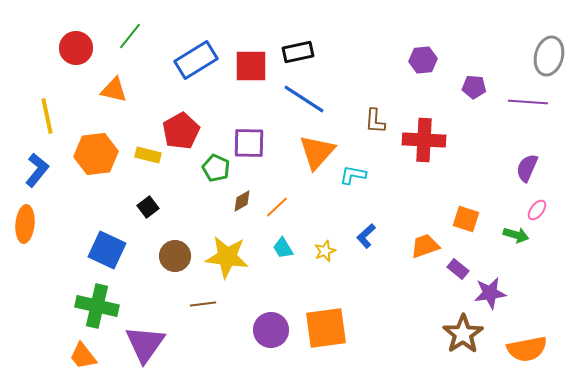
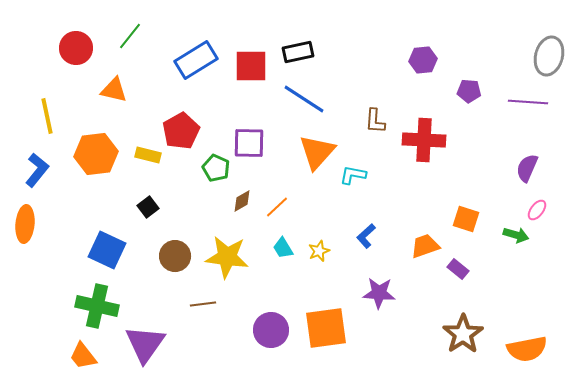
purple pentagon at (474, 87): moved 5 px left, 4 px down
yellow star at (325, 251): moved 6 px left
purple star at (490, 293): moved 111 px left; rotated 12 degrees clockwise
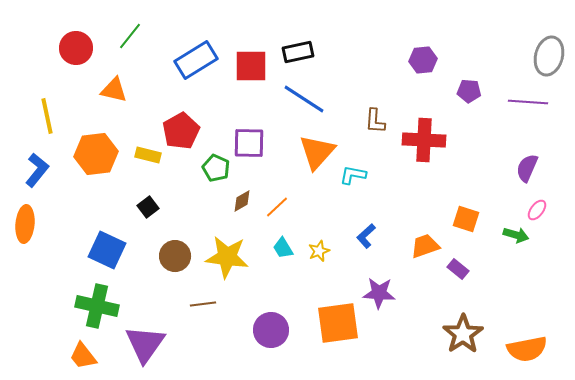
orange square at (326, 328): moved 12 px right, 5 px up
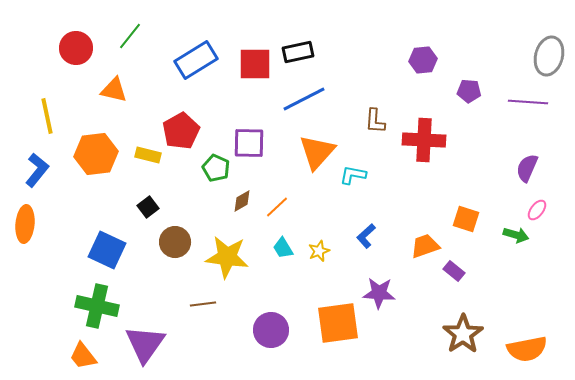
red square at (251, 66): moved 4 px right, 2 px up
blue line at (304, 99): rotated 60 degrees counterclockwise
brown circle at (175, 256): moved 14 px up
purple rectangle at (458, 269): moved 4 px left, 2 px down
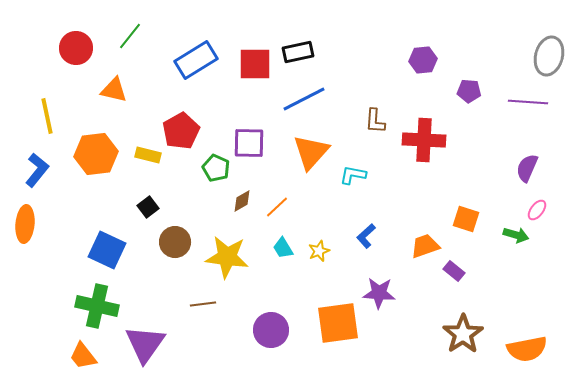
orange triangle at (317, 152): moved 6 px left
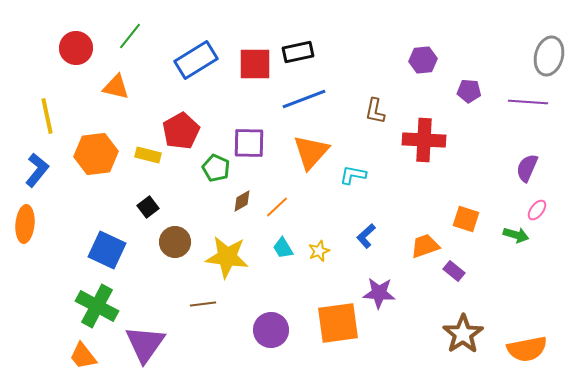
orange triangle at (114, 90): moved 2 px right, 3 px up
blue line at (304, 99): rotated 6 degrees clockwise
brown L-shape at (375, 121): moved 10 px up; rotated 8 degrees clockwise
green cross at (97, 306): rotated 15 degrees clockwise
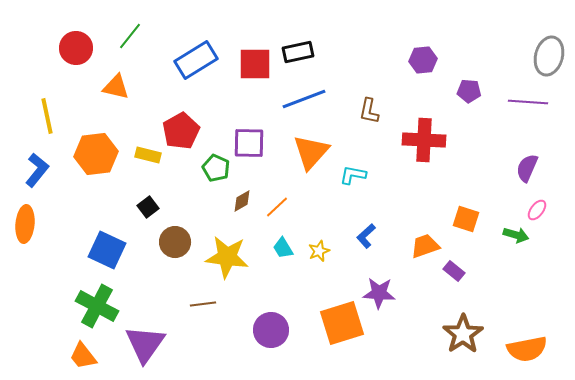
brown L-shape at (375, 111): moved 6 px left
orange square at (338, 323): moved 4 px right; rotated 9 degrees counterclockwise
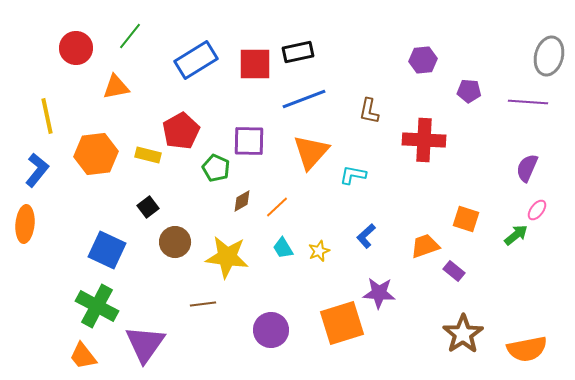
orange triangle at (116, 87): rotated 24 degrees counterclockwise
purple square at (249, 143): moved 2 px up
green arrow at (516, 235): rotated 55 degrees counterclockwise
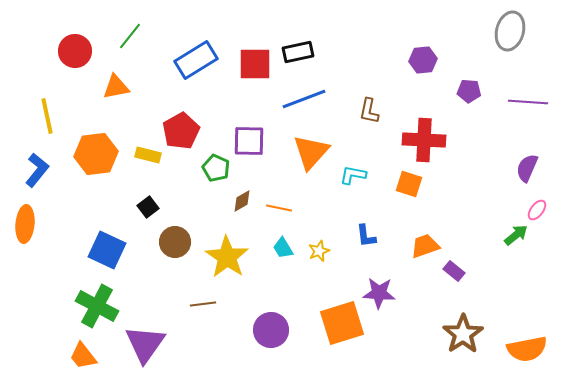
red circle at (76, 48): moved 1 px left, 3 px down
gray ellipse at (549, 56): moved 39 px left, 25 px up
orange line at (277, 207): moved 2 px right, 1 px down; rotated 55 degrees clockwise
orange square at (466, 219): moved 57 px left, 35 px up
blue L-shape at (366, 236): rotated 55 degrees counterclockwise
yellow star at (227, 257): rotated 27 degrees clockwise
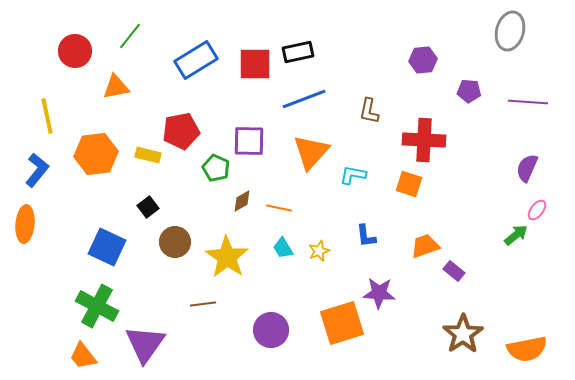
red pentagon at (181, 131): rotated 18 degrees clockwise
blue square at (107, 250): moved 3 px up
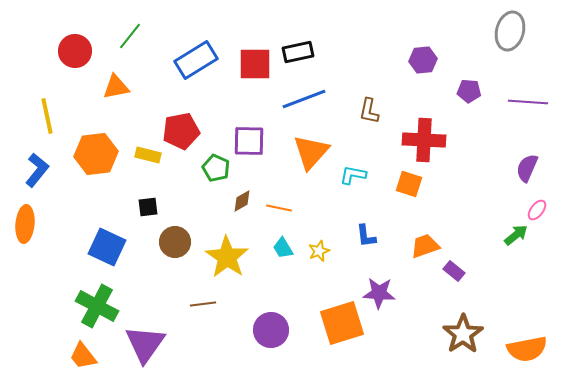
black square at (148, 207): rotated 30 degrees clockwise
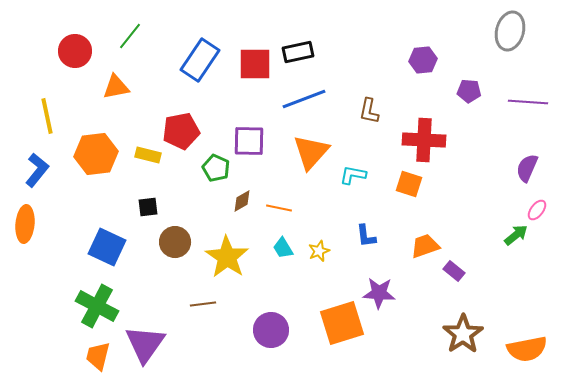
blue rectangle at (196, 60): moved 4 px right; rotated 24 degrees counterclockwise
orange trapezoid at (83, 356): moved 15 px right; rotated 52 degrees clockwise
